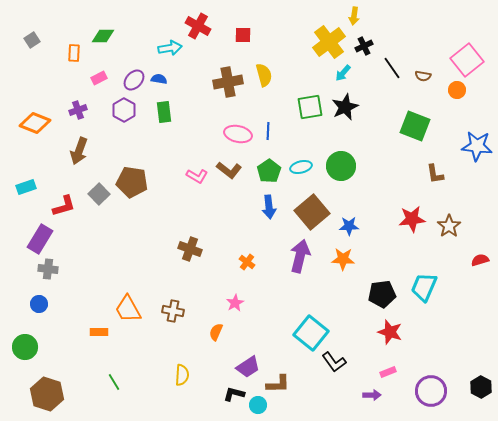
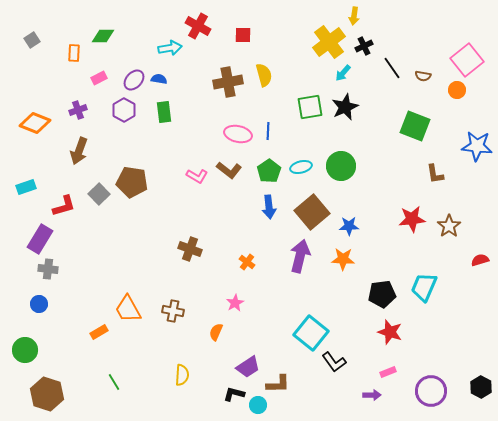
orange rectangle at (99, 332): rotated 30 degrees counterclockwise
green circle at (25, 347): moved 3 px down
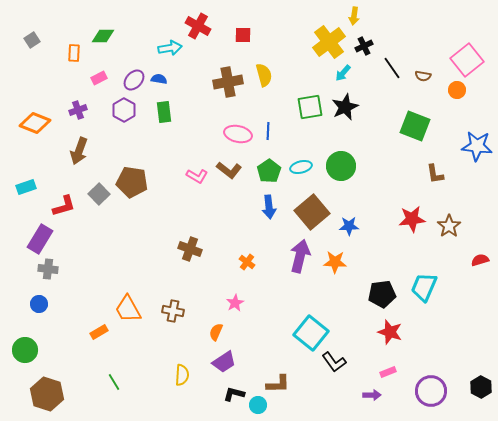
orange star at (343, 259): moved 8 px left, 3 px down
purple trapezoid at (248, 367): moved 24 px left, 5 px up
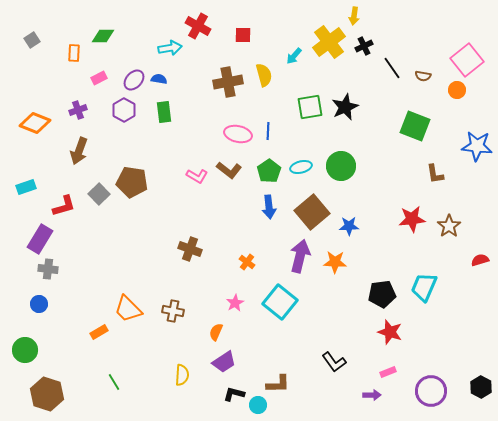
cyan arrow at (343, 73): moved 49 px left, 17 px up
orange trapezoid at (128, 309): rotated 16 degrees counterclockwise
cyan square at (311, 333): moved 31 px left, 31 px up
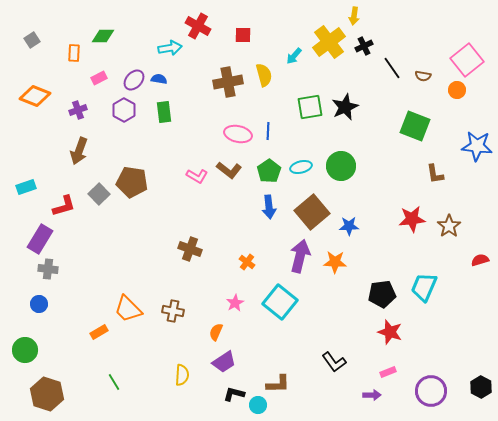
orange diamond at (35, 123): moved 27 px up
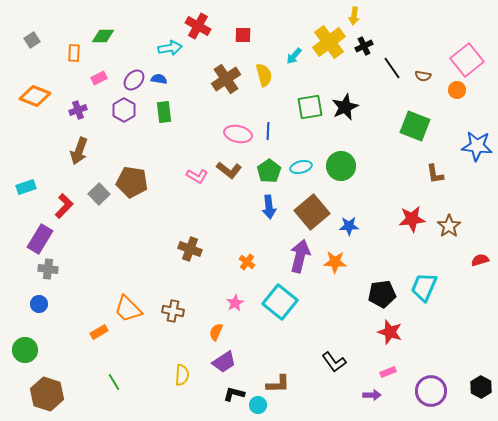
brown cross at (228, 82): moved 2 px left, 3 px up; rotated 24 degrees counterclockwise
red L-shape at (64, 206): rotated 30 degrees counterclockwise
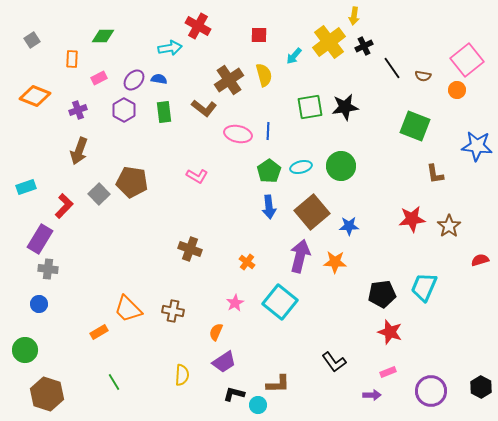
red square at (243, 35): moved 16 px right
orange rectangle at (74, 53): moved 2 px left, 6 px down
brown cross at (226, 79): moved 3 px right, 1 px down
black star at (345, 107): rotated 16 degrees clockwise
brown L-shape at (229, 170): moved 25 px left, 62 px up
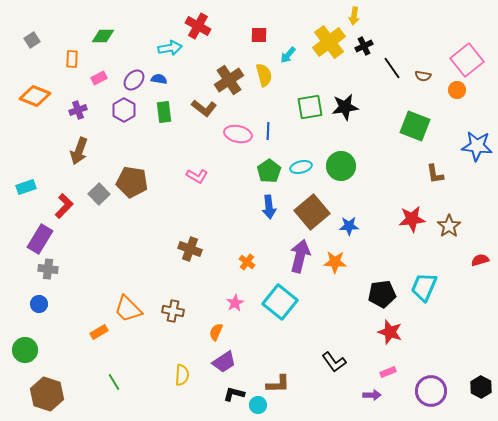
cyan arrow at (294, 56): moved 6 px left, 1 px up
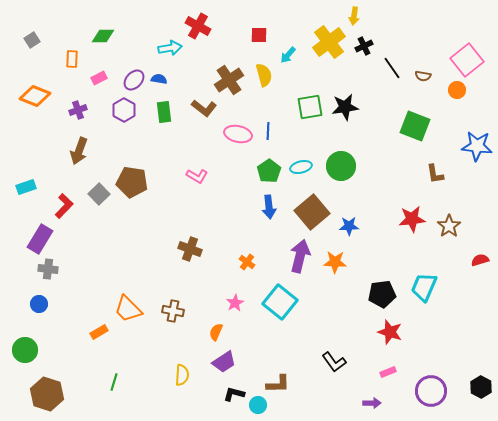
green line at (114, 382): rotated 48 degrees clockwise
purple arrow at (372, 395): moved 8 px down
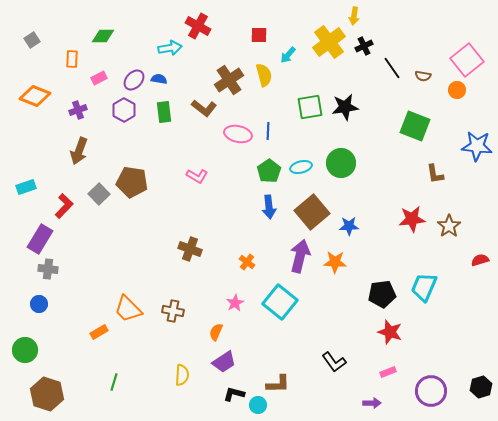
green circle at (341, 166): moved 3 px up
black hexagon at (481, 387): rotated 15 degrees clockwise
